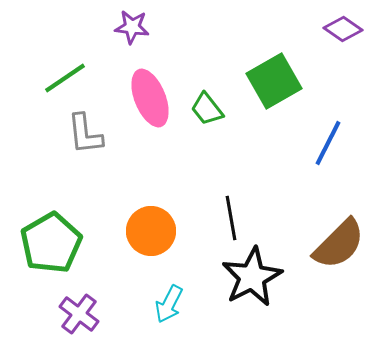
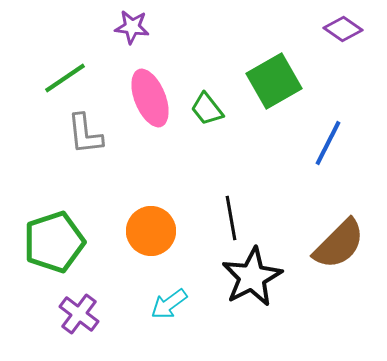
green pentagon: moved 3 px right, 1 px up; rotated 12 degrees clockwise
cyan arrow: rotated 27 degrees clockwise
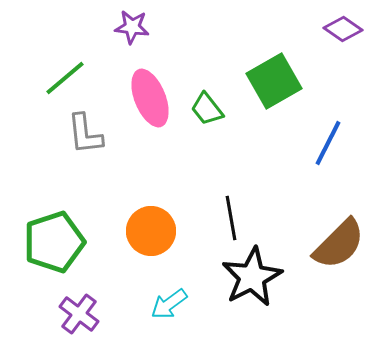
green line: rotated 6 degrees counterclockwise
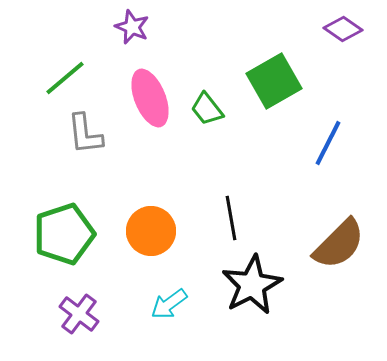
purple star: rotated 16 degrees clockwise
green pentagon: moved 10 px right, 8 px up
black star: moved 8 px down
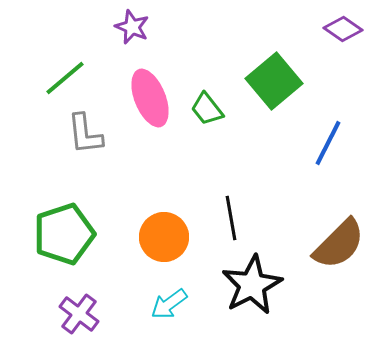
green square: rotated 10 degrees counterclockwise
orange circle: moved 13 px right, 6 px down
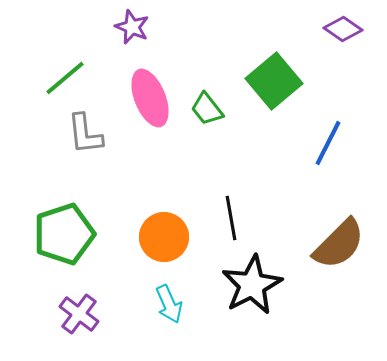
cyan arrow: rotated 78 degrees counterclockwise
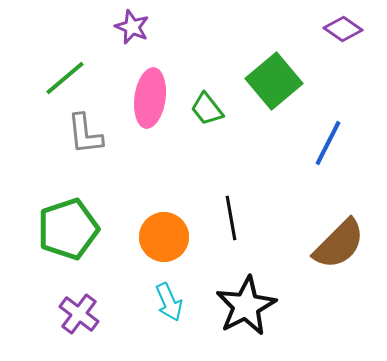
pink ellipse: rotated 30 degrees clockwise
green pentagon: moved 4 px right, 5 px up
black star: moved 6 px left, 21 px down
cyan arrow: moved 2 px up
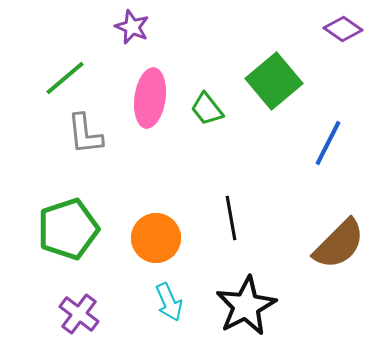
orange circle: moved 8 px left, 1 px down
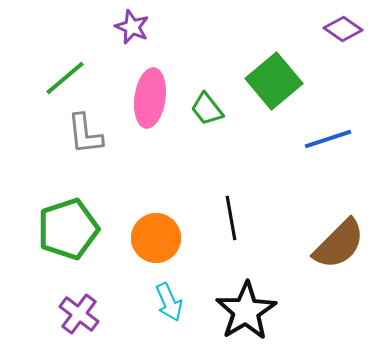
blue line: moved 4 px up; rotated 45 degrees clockwise
black star: moved 5 px down; rotated 4 degrees counterclockwise
